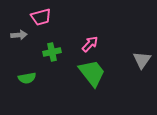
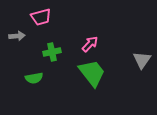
gray arrow: moved 2 px left, 1 px down
green semicircle: moved 7 px right
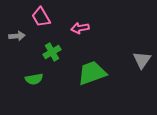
pink trapezoid: rotated 75 degrees clockwise
pink arrow: moved 10 px left, 16 px up; rotated 144 degrees counterclockwise
green cross: rotated 18 degrees counterclockwise
green trapezoid: rotated 72 degrees counterclockwise
green semicircle: moved 1 px down
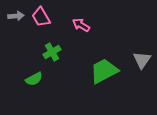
pink arrow: moved 1 px right, 3 px up; rotated 42 degrees clockwise
gray arrow: moved 1 px left, 20 px up
green trapezoid: moved 12 px right, 2 px up; rotated 8 degrees counterclockwise
green semicircle: rotated 18 degrees counterclockwise
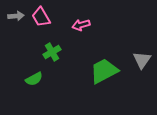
pink arrow: rotated 48 degrees counterclockwise
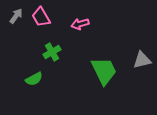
gray arrow: rotated 49 degrees counterclockwise
pink arrow: moved 1 px left, 1 px up
gray triangle: rotated 42 degrees clockwise
green trapezoid: rotated 92 degrees clockwise
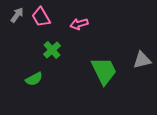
gray arrow: moved 1 px right, 1 px up
pink arrow: moved 1 px left
green cross: moved 2 px up; rotated 12 degrees counterclockwise
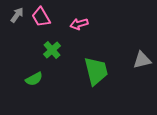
green trapezoid: moved 8 px left; rotated 12 degrees clockwise
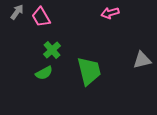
gray arrow: moved 3 px up
pink arrow: moved 31 px right, 11 px up
green trapezoid: moved 7 px left
green semicircle: moved 10 px right, 6 px up
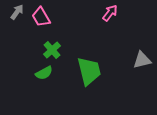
pink arrow: rotated 144 degrees clockwise
